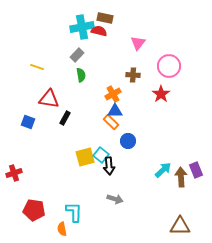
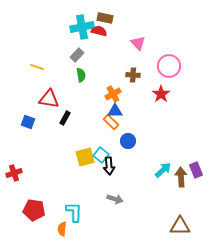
pink triangle: rotated 21 degrees counterclockwise
orange semicircle: rotated 16 degrees clockwise
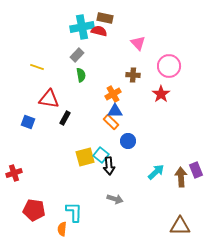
cyan arrow: moved 7 px left, 2 px down
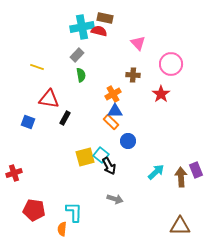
pink circle: moved 2 px right, 2 px up
black arrow: rotated 24 degrees counterclockwise
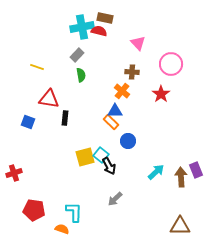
brown cross: moved 1 px left, 3 px up
orange cross: moved 9 px right, 3 px up; rotated 21 degrees counterclockwise
black rectangle: rotated 24 degrees counterclockwise
gray arrow: rotated 119 degrees clockwise
orange semicircle: rotated 104 degrees clockwise
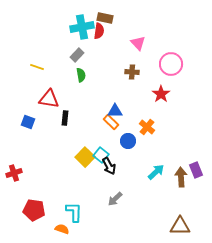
red semicircle: rotated 84 degrees clockwise
orange cross: moved 25 px right, 36 px down
yellow square: rotated 30 degrees counterclockwise
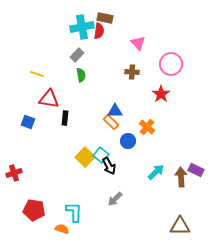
yellow line: moved 7 px down
purple rectangle: rotated 42 degrees counterclockwise
